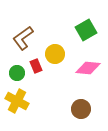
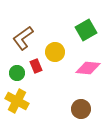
yellow circle: moved 2 px up
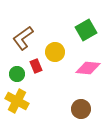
green circle: moved 1 px down
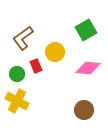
brown circle: moved 3 px right, 1 px down
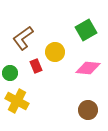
green circle: moved 7 px left, 1 px up
brown circle: moved 4 px right
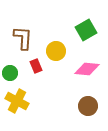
brown L-shape: rotated 130 degrees clockwise
yellow circle: moved 1 px right, 1 px up
pink diamond: moved 1 px left, 1 px down
brown circle: moved 4 px up
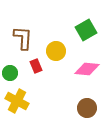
brown circle: moved 1 px left, 2 px down
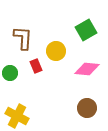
yellow cross: moved 15 px down
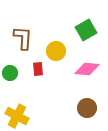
red rectangle: moved 2 px right, 3 px down; rotated 16 degrees clockwise
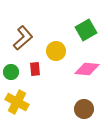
brown L-shape: rotated 45 degrees clockwise
red rectangle: moved 3 px left
green circle: moved 1 px right, 1 px up
brown circle: moved 3 px left, 1 px down
yellow cross: moved 14 px up
